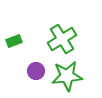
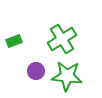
green star: rotated 12 degrees clockwise
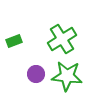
purple circle: moved 3 px down
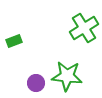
green cross: moved 22 px right, 11 px up
purple circle: moved 9 px down
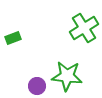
green rectangle: moved 1 px left, 3 px up
purple circle: moved 1 px right, 3 px down
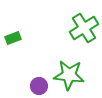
green star: moved 2 px right, 1 px up
purple circle: moved 2 px right
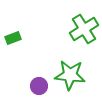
green cross: moved 1 px down
green star: moved 1 px right
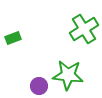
green star: moved 2 px left
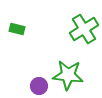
green rectangle: moved 4 px right, 9 px up; rotated 35 degrees clockwise
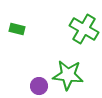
green cross: rotated 28 degrees counterclockwise
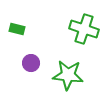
green cross: rotated 12 degrees counterclockwise
purple circle: moved 8 px left, 23 px up
